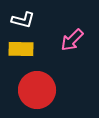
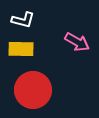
pink arrow: moved 5 px right, 2 px down; rotated 105 degrees counterclockwise
red circle: moved 4 px left
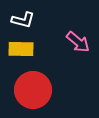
pink arrow: moved 1 px right; rotated 10 degrees clockwise
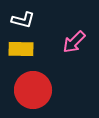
pink arrow: moved 4 px left; rotated 95 degrees clockwise
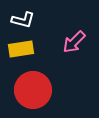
yellow rectangle: rotated 10 degrees counterclockwise
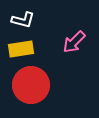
red circle: moved 2 px left, 5 px up
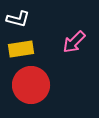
white L-shape: moved 5 px left, 1 px up
